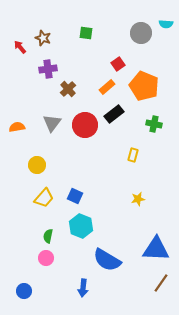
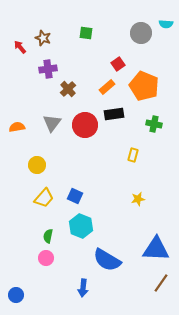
black rectangle: rotated 30 degrees clockwise
blue circle: moved 8 px left, 4 px down
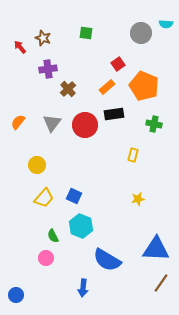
orange semicircle: moved 1 px right, 5 px up; rotated 42 degrees counterclockwise
blue square: moved 1 px left
green semicircle: moved 5 px right; rotated 40 degrees counterclockwise
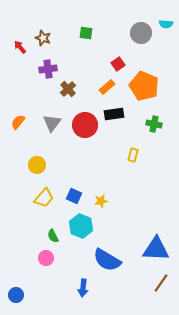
yellow star: moved 37 px left, 2 px down
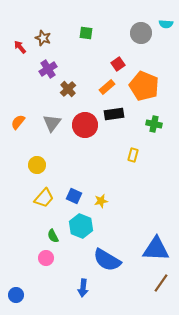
purple cross: rotated 24 degrees counterclockwise
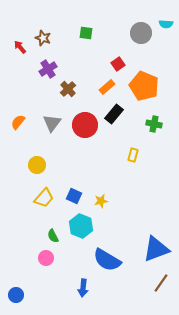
black rectangle: rotated 42 degrees counterclockwise
blue triangle: rotated 24 degrees counterclockwise
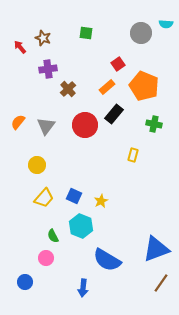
purple cross: rotated 24 degrees clockwise
gray triangle: moved 6 px left, 3 px down
yellow star: rotated 16 degrees counterclockwise
blue circle: moved 9 px right, 13 px up
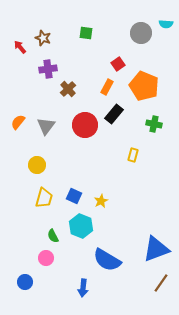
orange rectangle: rotated 21 degrees counterclockwise
yellow trapezoid: rotated 25 degrees counterclockwise
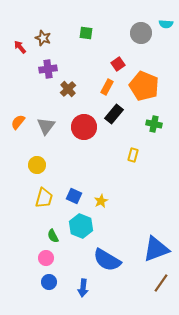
red circle: moved 1 px left, 2 px down
blue circle: moved 24 px right
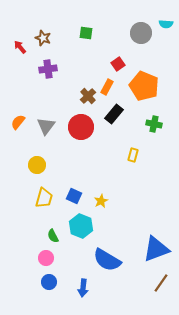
brown cross: moved 20 px right, 7 px down
red circle: moved 3 px left
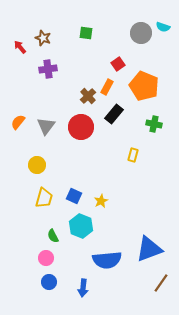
cyan semicircle: moved 3 px left, 3 px down; rotated 16 degrees clockwise
blue triangle: moved 7 px left
blue semicircle: rotated 36 degrees counterclockwise
